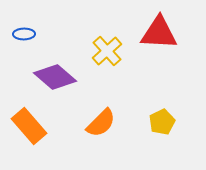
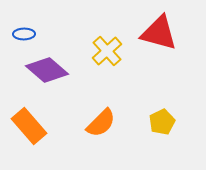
red triangle: rotated 12 degrees clockwise
purple diamond: moved 8 px left, 7 px up
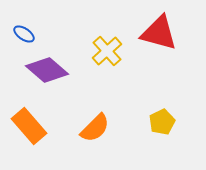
blue ellipse: rotated 35 degrees clockwise
orange semicircle: moved 6 px left, 5 px down
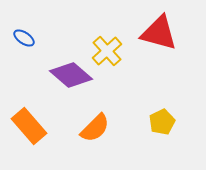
blue ellipse: moved 4 px down
purple diamond: moved 24 px right, 5 px down
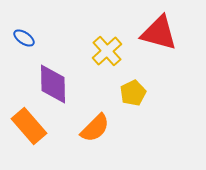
purple diamond: moved 18 px left, 9 px down; rotated 48 degrees clockwise
yellow pentagon: moved 29 px left, 29 px up
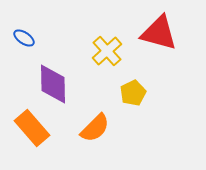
orange rectangle: moved 3 px right, 2 px down
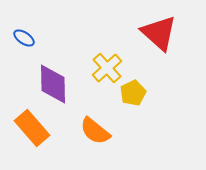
red triangle: rotated 27 degrees clockwise
yellow cross: moved 17 px down
orange semicircle: moved 3 px down; rotated 84 degrees clockwise
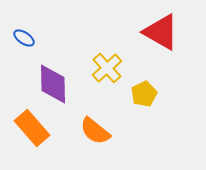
red triangle: moved 2 px right, 1 px up; rotated 12 degrees counterclockwise
yellow pentagon: moved 11 px right, 1 px down
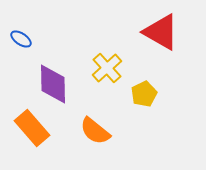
blue ellipse: moved 3 px left, 1 px down
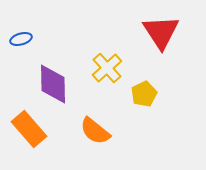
red triangle: rotated 27 degrees clockwise
blue ellipse: rotated 50 degrees counterclockwise
orange rectangle: moved 3 px left, 1 px down
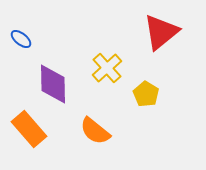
red triangle: rotated 24 degrees clockwise
blue ellipse: rotated 55 degrees clockwise
yellow pentagon: moved 2 px right; rotated 15 degrees counterclockwise
